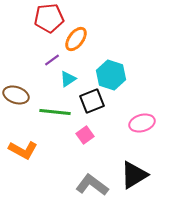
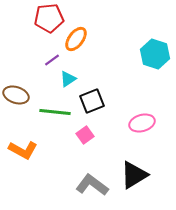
cyan hexagon: moved 44 px right, 21 px up
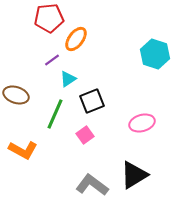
green line: moved 2 px down; rotated 72 degrees counterclockwise
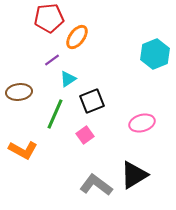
orange ellipse: moved 1 px right, 2 px up
cyan hexagon: rotated 20 degrees clockwise
brown ellipse: moved 3 px right, 3 px up; rotated 25 degrees counterclockwise
gray L-shape: moved 4 px right
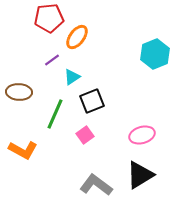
cyan triangle: moved 4 px right, 2 px up
brown ellipse: rotated 10 degrees clockwise
pink ellipse: moved 12 px down
black triangle: moved 6 px right
